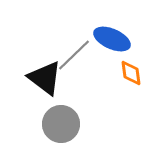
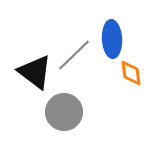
blue ellipse: rotated 63 degrees clockwise
black triangle: moved 10 px left, 6 px up
gray circle: moved 3 px right, 12 px up
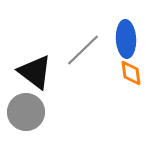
blue ellipse: moved 14 px right
gray line: moved 9 px right, 5 px up
gray circle: moved 38 px left
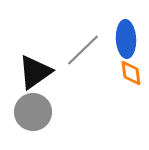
black triangle: rotated 48 degrees clockwise
gray circle: moved 7 px right
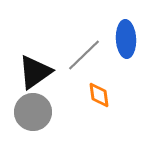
gray line: moved 1 px right, 5 px down
orange diamond: moved 32 px left, 22 px down
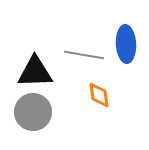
blue ellipse: moved 5 px down
gray line: rotated 54 degrees clockwise
black triangle: rotated 33 degrees clockwise
